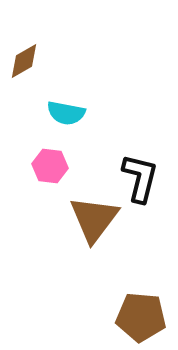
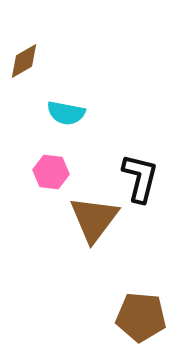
pink hexagon: moved 1 px right, 6 px down
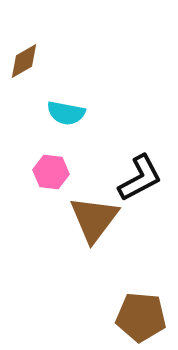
black L-shape: rotated 48 degrees clockwise
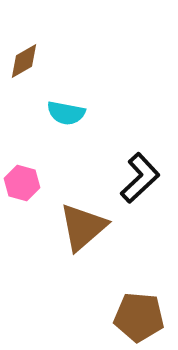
pink hexagon: moved 29 px left, 11 px down; rotated 8 degrees clockwise
black L-shape: rotated 15 degrees counterclockwise
brown triangle: moved 11 px left, 8 px down; rotated 12 degrees clockwise
brown pentagon: moved 2 px left
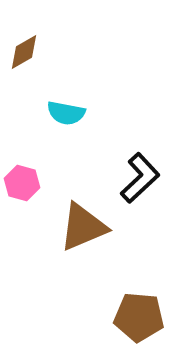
brown diamond: moved 9 px up
brown triangle: rotated 18 degrees clockwise
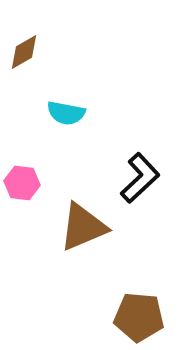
pink hexagon: rotated 8 degrees counterclockwise
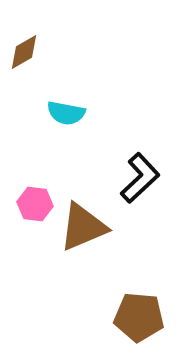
pink hexagon: moved 13 px right, 21 px down
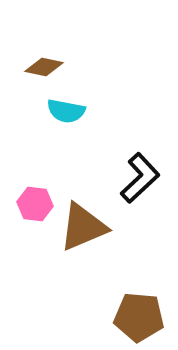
brown diamond: moved 20 px right, 15 px down; rotated 42 degrees clockwise
cyan semicircle: moved 2 px up
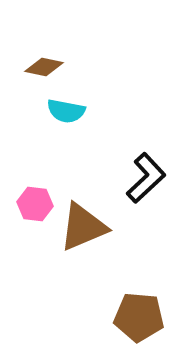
black L-shape: moved 6 px right
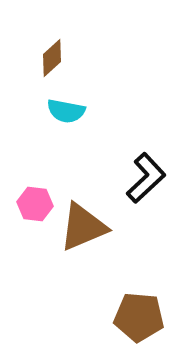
brown diamond: moved 8 px right, 9 px up; rotated 54 degrees counterclockwise
